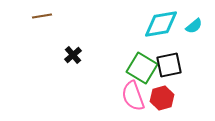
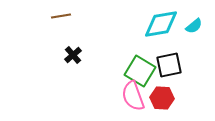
brown line: moved 19 px right
green square: moved 2 px left, 3 px down
red hexagon: rotated 20 degrees clockwise
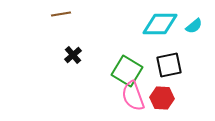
brown line: moved 2 px up
cyan diamond: moved 1 px left; rotated 9 degrees clockwise
green square: moved 13 px left
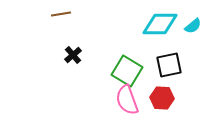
cyan semicircle: moved 1 px left
pink semicircle: moved 6 px left, 4 px down
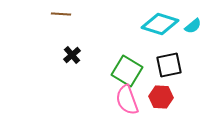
brown line: rotated 12 degrees clockwise
cyan diamond: rotated 18 degrees clockwise
black cross: moved 1 px left
red hexagon: moved 1 px left, 1 px up
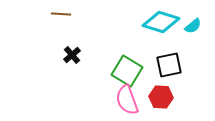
cyan diamond: moved 1 px right, 2 px up
